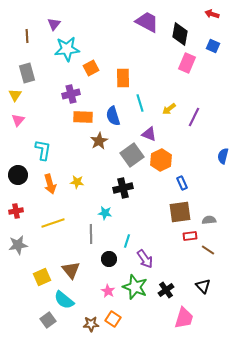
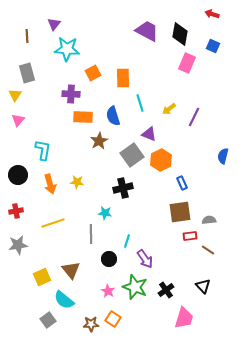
purple trapezoid at (147, 22): moved 9 px down
cyan star at (67, 49): rotated 10 degrees clockwise
orange square at (91, 68): moved 2 px right, 5 px down
purple cross at (71, 94): rotated 18 degrees clockwise
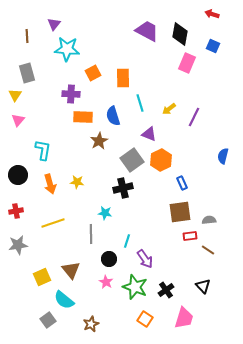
gray square at (132, 155): moved 5 px down
pink star at (108, 291): moved 2 px left, 9 px up
orange square at (113, 319): moved 32 px right
brown star at (91, 324): rotated 21 degrees counterclockwise
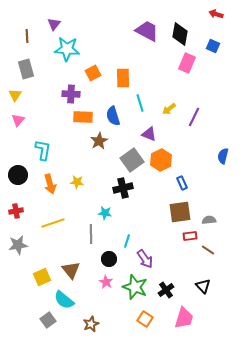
red arrow at (212, 14): moved 4 px right
gray rectangle at (27, 73): moved 1 px left, 4 px up
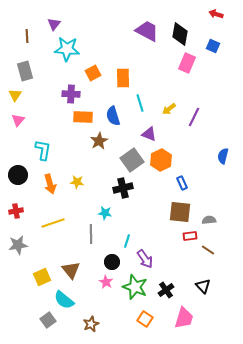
gray rectangle at (26, 69): moved 1 px left, 2 px down
brown square at (180, 212): rotated 15 degrees clockwise
black circle at (109, 259): moved 3 px right, 3 px down
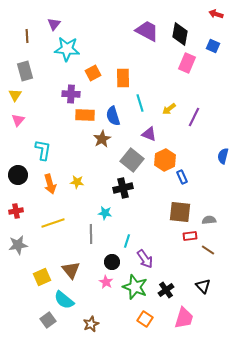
orange rectangle at (83, 117): moved 2 px right, 2 px up
brown star at (99, 141): moved 3 px right, 2 px up
gray square at (132, 160): rotated 15 degrees counterclockwise
orange hexagon at (161, 160): moved 4 px right
blue rectangle at (182, 183): moved 6 px up
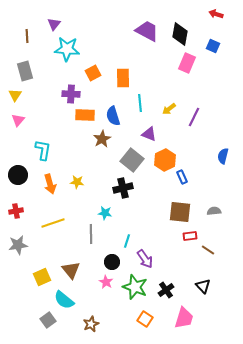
cyan line at (140, 103): rotated 12 degrees clockwise
gray semicircle at (209, 220): moved 5 px right, 9 px up
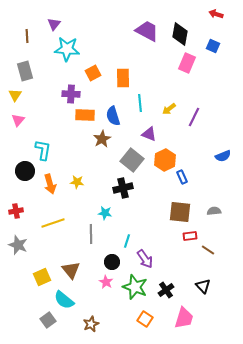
blue semicircle at (223, 156): rotated 126 degrees counterclockwise
black circle at (18, 175): moved 7 px right, 4 px up
gray star at (18, 245): rotated 30 degrees clockwise
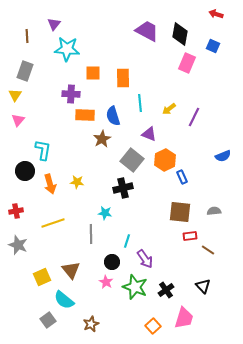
gray rectangle at (25, 71): rotated 36 degrees clockwise
orange square at (93, 73): rotated 28 degrees clockwise
orange square at (145, 319): moved 8 px right, 7 px down; rotated 14 degrees clockwise
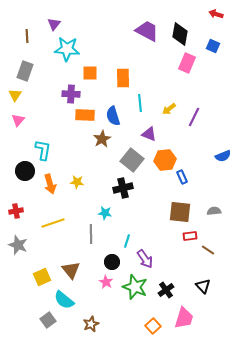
orange square at (93, 73): moved 3 px left
orange hexagon at (165, 160): rotated 20 degrees clockwise
